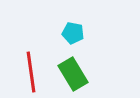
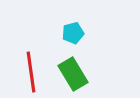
cyan pentagon: rotated 25 degrees counterclockwise
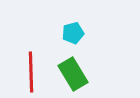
red line: rotated 6 degrees clockwise
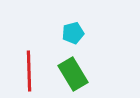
red line: moved 2 px left, 1 px up
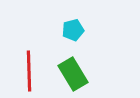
cyan pentagon: moved 3 px up
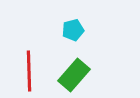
green rectangle: moved 1 px right, 1 px down; rotated 72 degrees clockwise
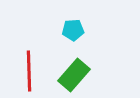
cyan pentagon: rotated 10 degrees clockwise
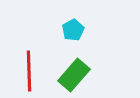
cyan pentagon: rotated 25 degrees counterclockwise
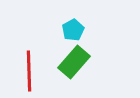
green rectangle: moved 13 px up
